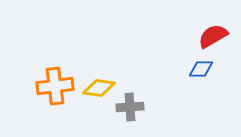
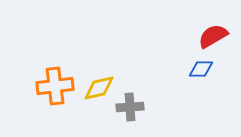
yellow diamond: rotated 20 degrees counterclockwise
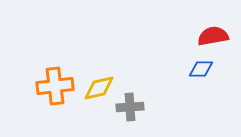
red semicircle: rotated 20 degrees clockwise
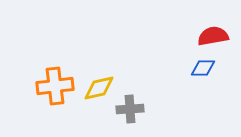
blue diamond: moved 2 px right, 1 px up
gray cross: moved 2 px down
